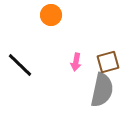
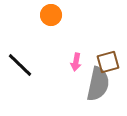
gray semicircle: moved 4 px left, 6 px up
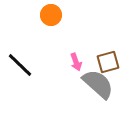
pink arrow: rotated 30 degrees counterclockwise
gray semicircle: rotated 60 degrees counterclockwise
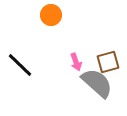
gray semicircle: moved 1 px left, 1 px up
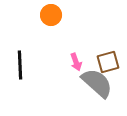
black line: rotated 44 degrees clockwise
